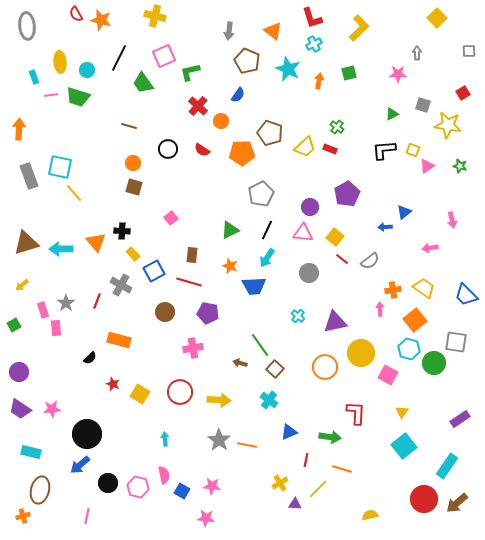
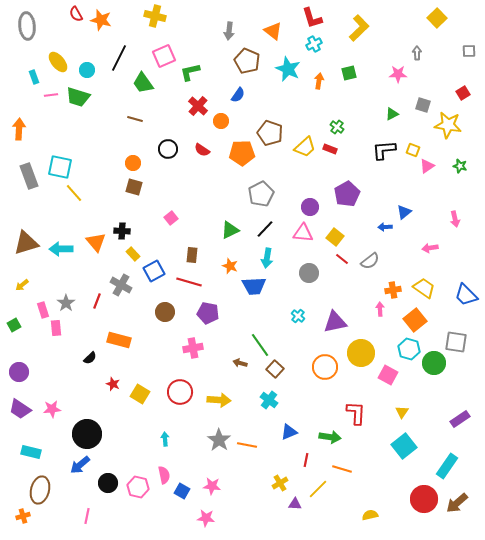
yellow ellipse at (60, 62): moved 2 px left; rotated 35 degrees counterclockwise
brown line at (129, 126): moved 6 px right, 7 px up
pink arrow at (452, 220): moved 3 px right, 1 px up
black line at (267, 230): moved 2 px left, 1 px up; rotated 18 degrees clockwise
cyan arrow at (267, 258): rotated 24 degrees counterclockwise
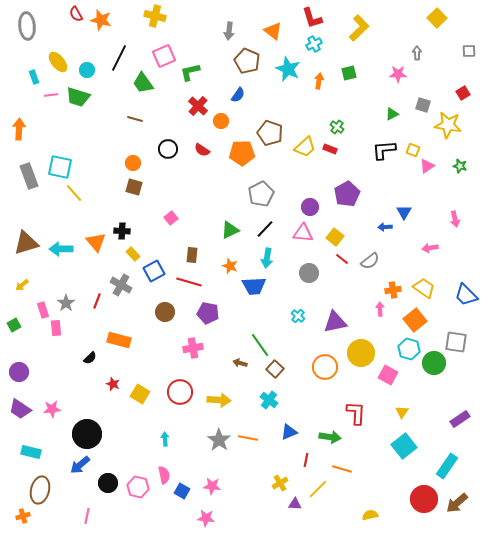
blue triangle at (404, 212): rotated 21 degrees counterclockwise
orange line at (247, 445): moved 1 px right, 7 px up
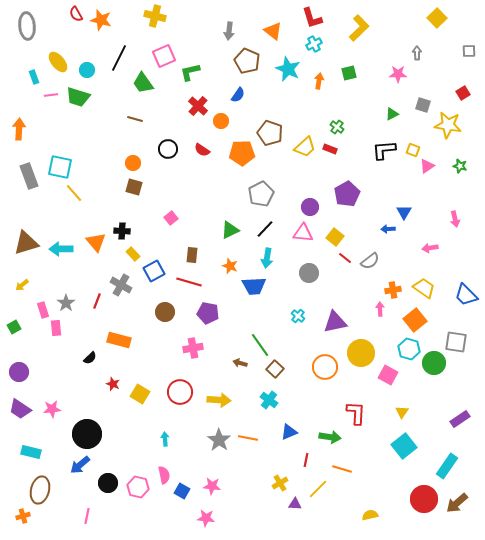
blue arrow at (385, 227): moved 3 px right, 2 px down
red line at (342, 259): moved 3 px right, 1 px up
green square at (14, 325): moved 2 px down
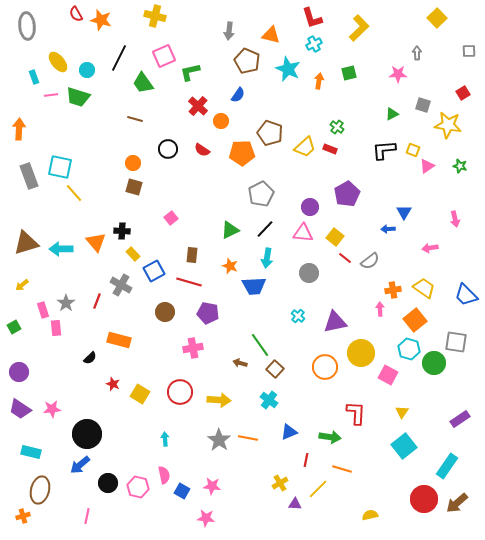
orange triangle at (273, 31): moved 2 px left, 4 px down; rotated 24 degrees counterclockwise
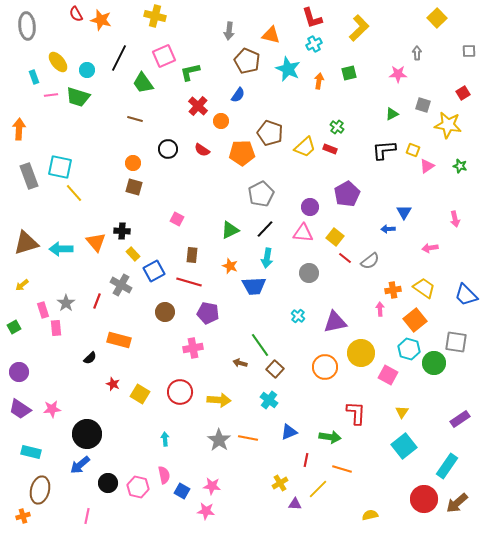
pink square at (171, 218): moved 6 px right, 1 px down; rotated 24 degrees counterclockwise
pink star at (206, 518): moved 7 px up
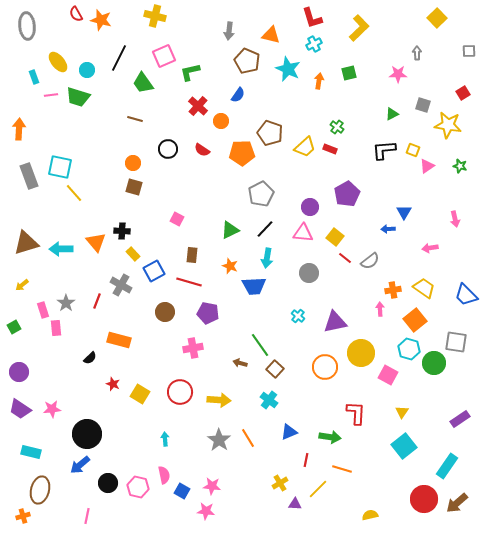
orange line at (248, 438): rotated 48 degrees clockwise
